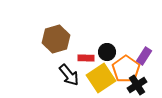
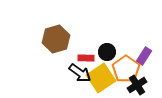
black arrow: moved 11 px right, 2 px up; rotated 15 degrees counterclockwise
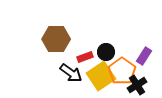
brown hexagon: rotated 16 degrees clockwise
black circle: moved 1 px left
red rectangle: moved 1 px left, 1 px up; rotated 21 degrees counterclockwise
orange pentagon: moved 4 px left, 2 px down
black arrow: moved 9 px left
yellow square: moved 2 px up
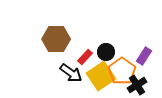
red rectangle: rotated 28 degrees counterclockwise
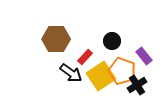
black circle: moved 6 px right, 11 px up
purple rectangle: rotated 72 degrees counterclockwise
orange pentagon: rotated 16 degrees counterclockwise
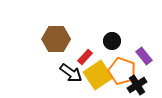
yellow square: moved 3 px left, 1 px up
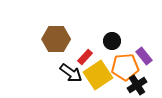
orange pentagon: moved 3 px right, 4 px up; rotated 24 degrees counterclockwise
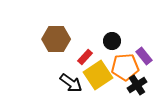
black arrow: moved 10 px down
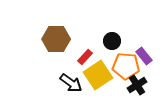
orange pentagon: moved 1 px right, 1 px up; rotated 8 degrees clockwise
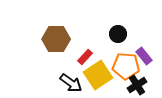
black circle: moved 6 px right, 7 px up
